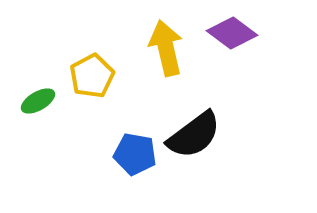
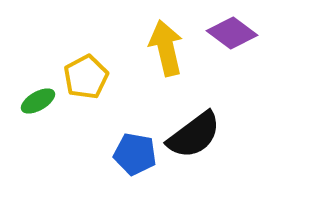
yellow pentagon: moved 6 px left, 1 px down
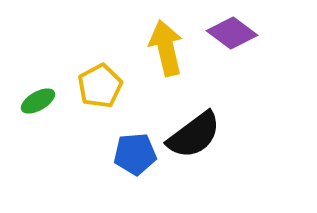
yellow pentagon: moved 14 px right, 9 px down
blue pentagon: rotated 15 degrees counterclockwise
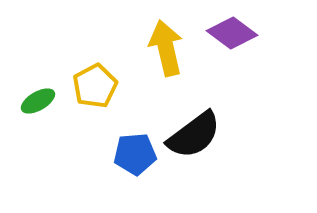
yellow pentagon: moved 5 px left
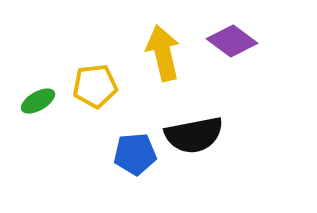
purple diamond: moved 8 px down
yellow arrow: moved 3 px left, 5 px down
yellow pentagon: rotated 21 degrees clockwise
black semicircle: rotated 26 degrees clockwise
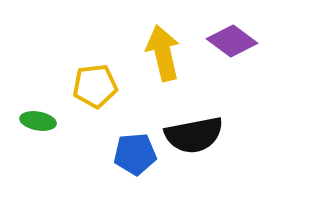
green ellipse: moved 20 px down; rotated 40 degrees clockwise
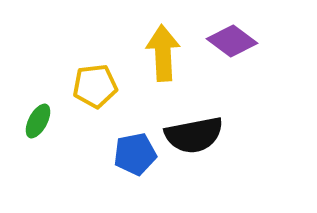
yellow arrow: rotated 10 degrees clockwise
green ellipse: rotated 72 degrees counterclockwise
blue pentagon: rotated 6 degrees counterclockwise
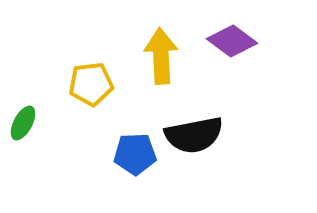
yellow arrow: moved 2 px left, 3 px down
yellow pentagon: moved 4 px left, 2 px up
green ellipse: moved 15 px left, 2 px down
blue pentagon: rotated 9 degrees clockwise
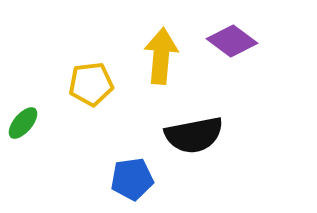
yellow arrow: rotated 8 degrees clockwise
green ellipse: rotated 12 degrees clockwise
blue pentagon: moved 3 px left, 25 px down; rotated 6 degrees counterclockwise
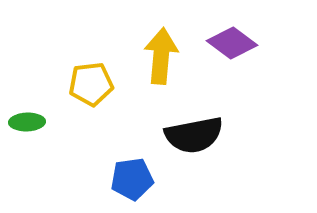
purple diamond: moved 2 px down
green ellipse: moved 4 px right, 1 px up; rotated 48 degrees clockwise
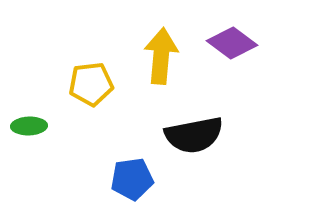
green ellipse: moved 2 px right, 4 px down
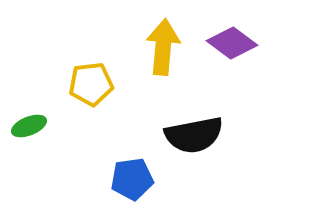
yellow arrow: moved 2 px right, 9 px up
green ellipse: rotated 20 degrees counterclockwise
